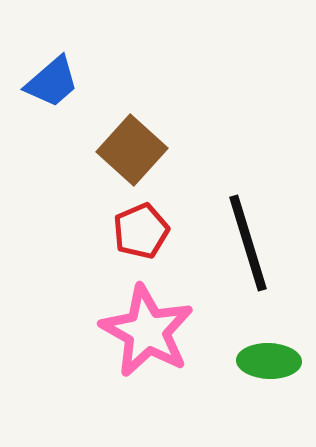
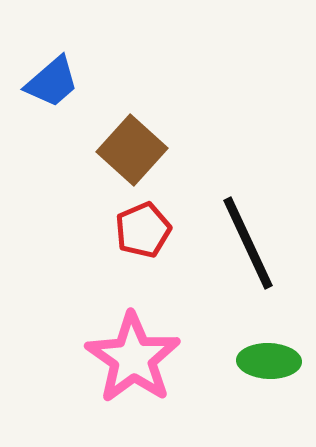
red pentagon: moved 2 px right, 1 px up
black line: rotated 8 degrees counterclockwise
pink star: moved 14 px left, 27 px down; rotated 6 degrees clockwise
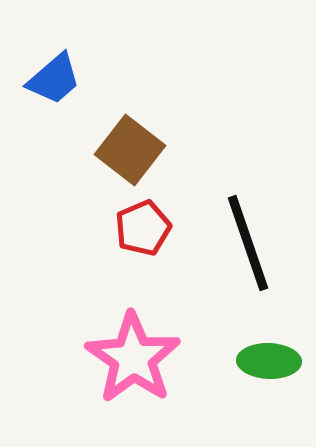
blue trapezoid: moved 2 px right, 3 px up
brown square: moved 2 px left; rotated 4 degrees counterclockwise
red pentagon: moved 2 px up
black line: rotated 6 degrees clockwise
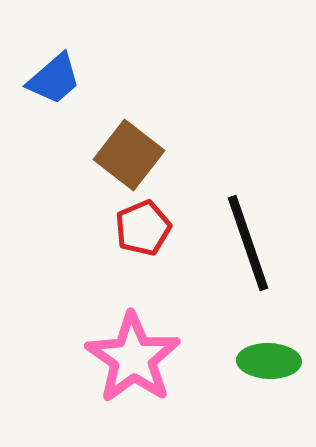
brown square: moved 1 px left, 5 px down
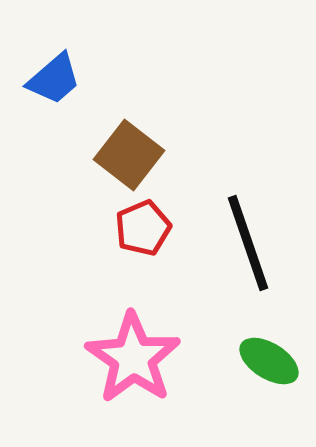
green ellipse: rotated 30 degrees clockwise
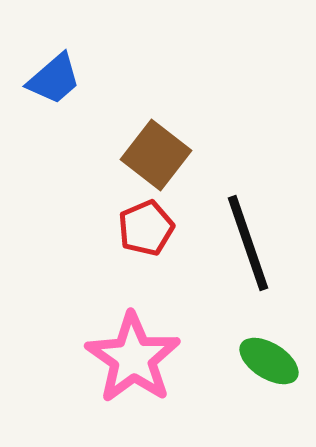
brown square: moved 27 px right
red pentagon: moved 3 px right
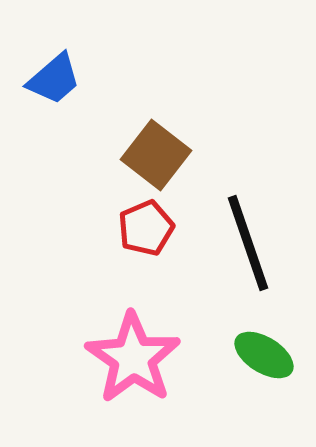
green ellipse: moved 5 px left, 6 px up
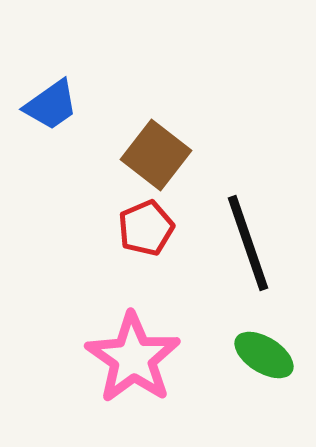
blue trapezoid: moved 3 px left, 26 px down; rotated 6 degrees clockwise
